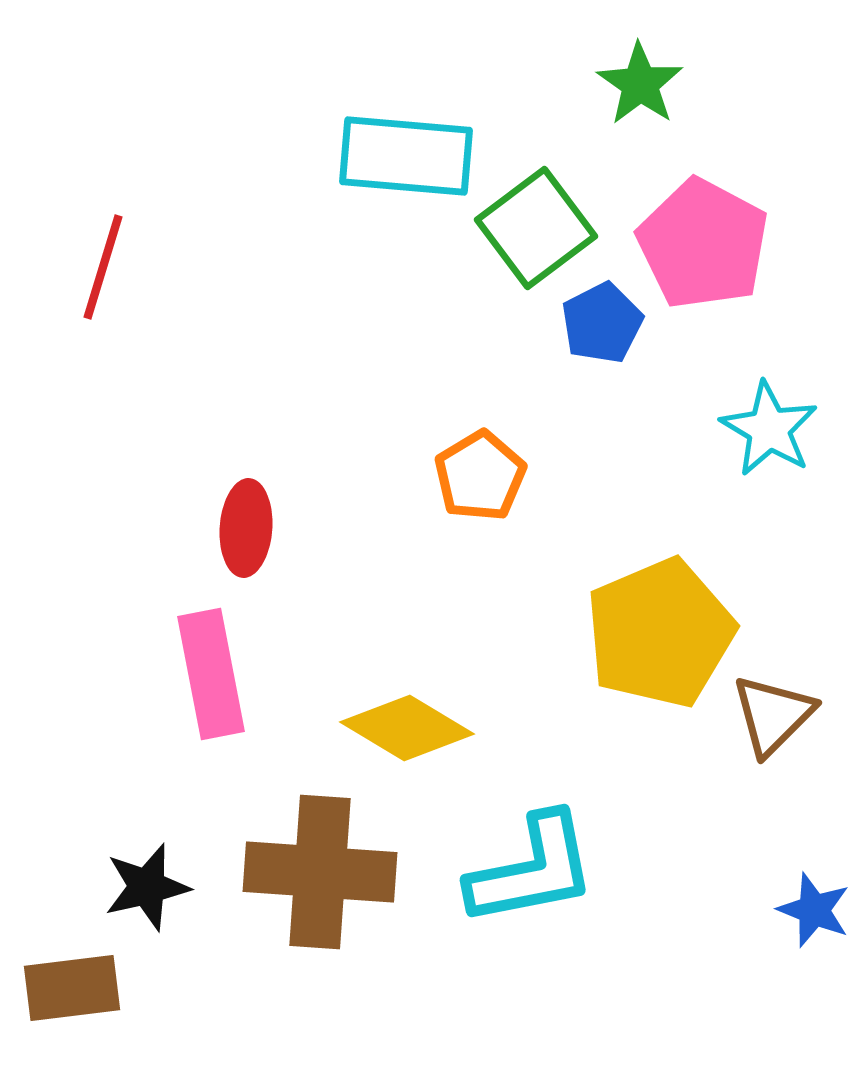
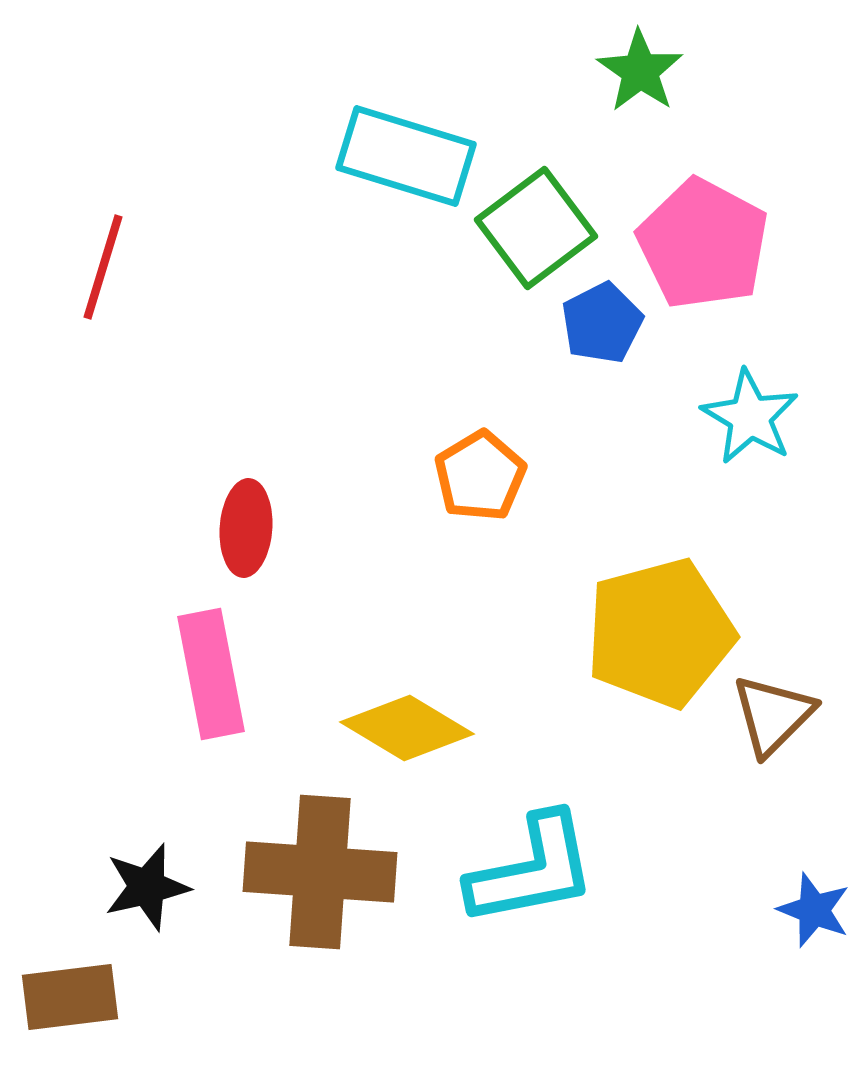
green star: moved 13 px up
cyan rectangle: rotated 12 degrees clockwise
cyan star: moved 19 px left, 12 px up
yellow pentagon: rotated 8 degrees clockwise
brown rectangle: moved 2 px left, 9 px down
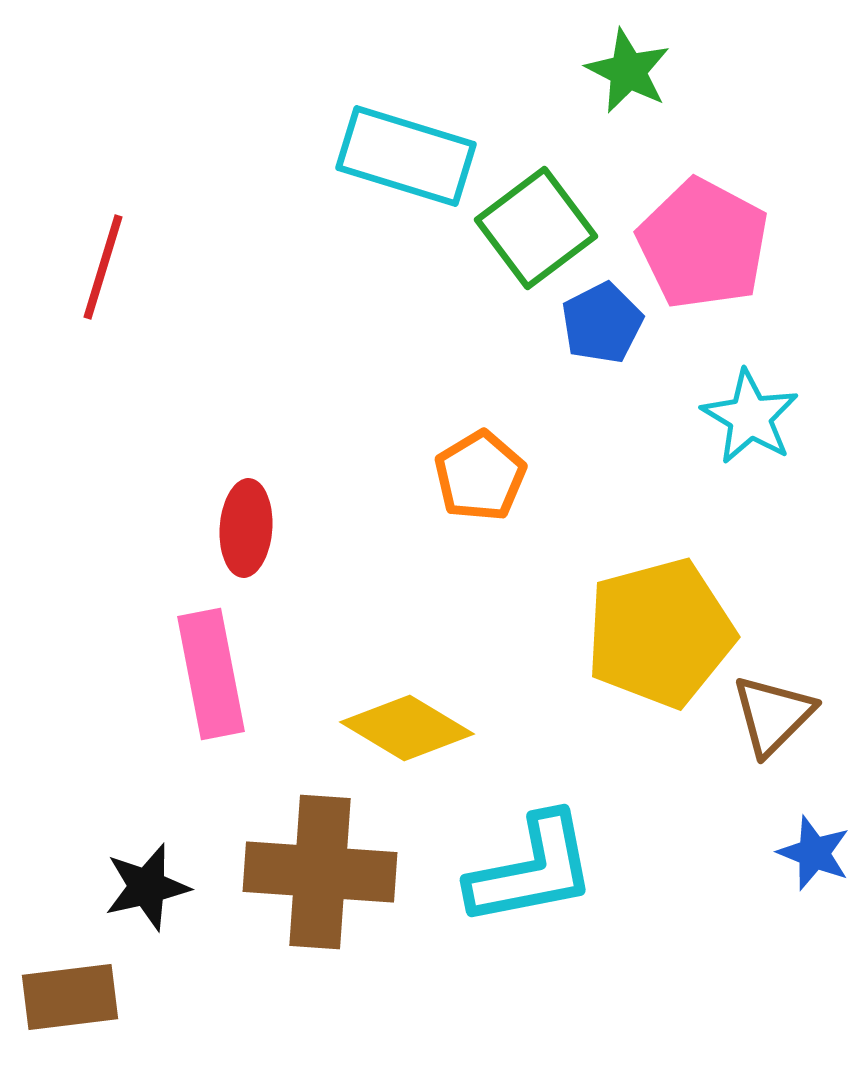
green star: moved 12 px left; rotated 8 degrees counterclockwise
blue star: moved 57 px up
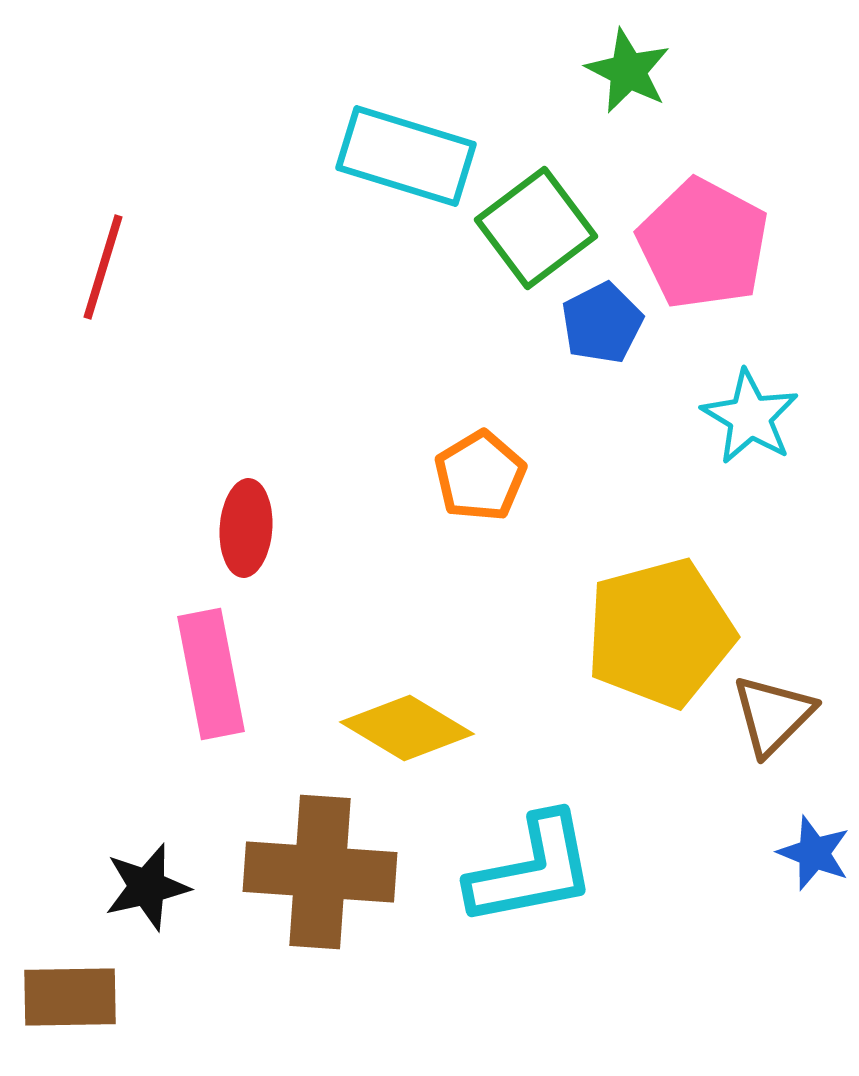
brown rectangle: rotated 6 degrees clockwise
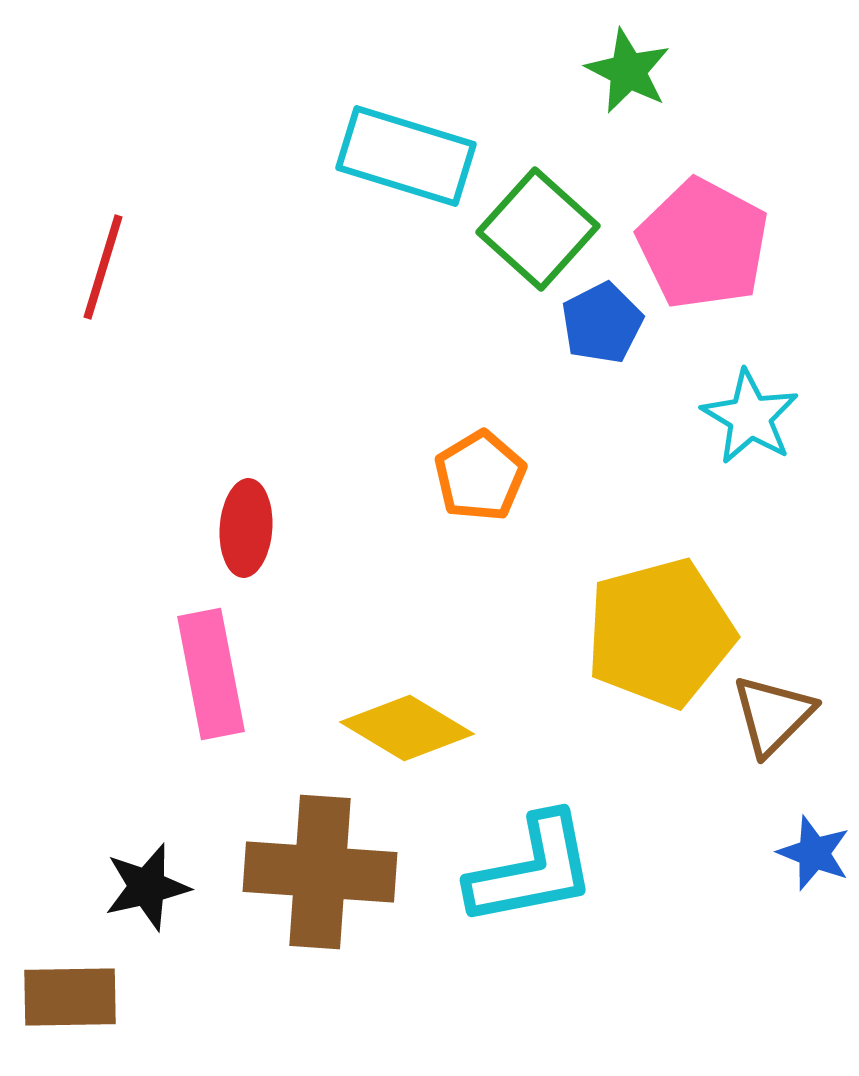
green square: moved 2 px right, 1 px down; rotated 11 degrees counterclockwise
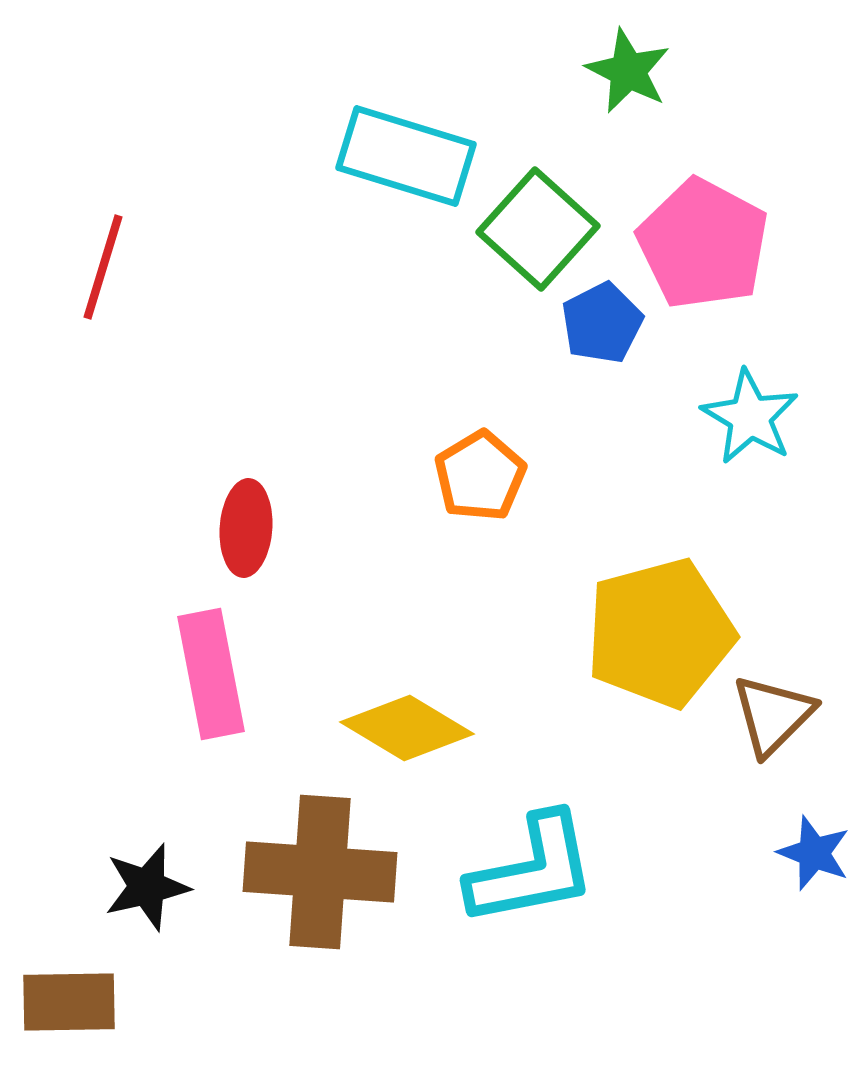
brown rectangle: moved 1 px left, 5 px down
